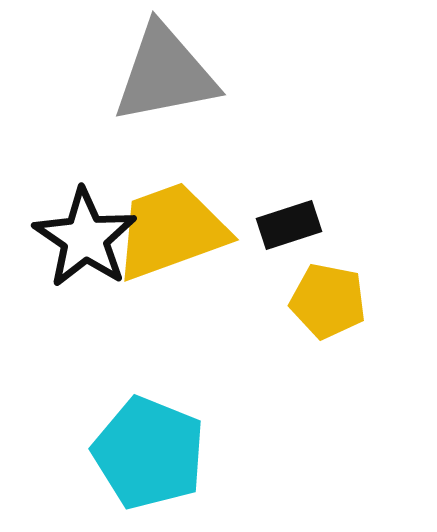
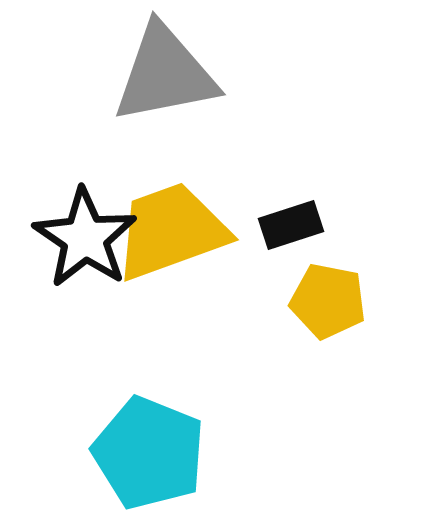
black rectangle: moved 2 px right
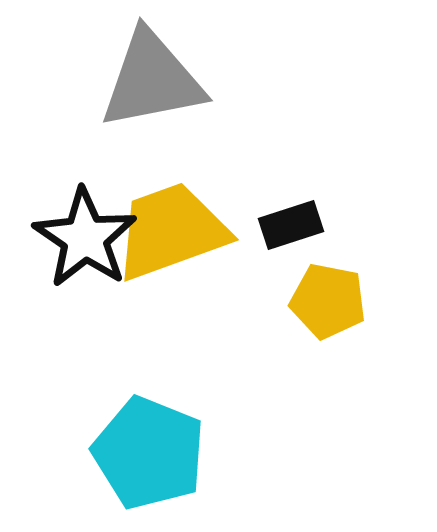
gray triangle: moved 13 px left, 6 px down
